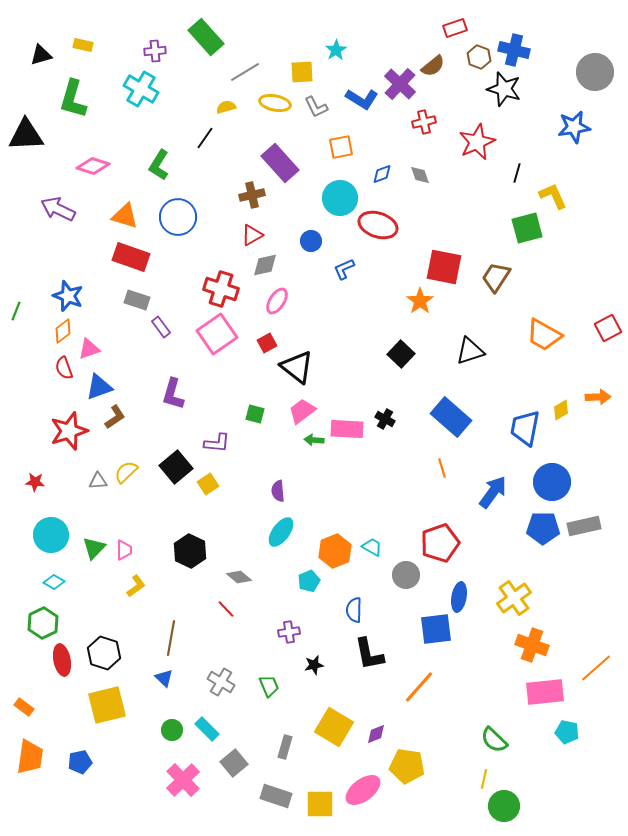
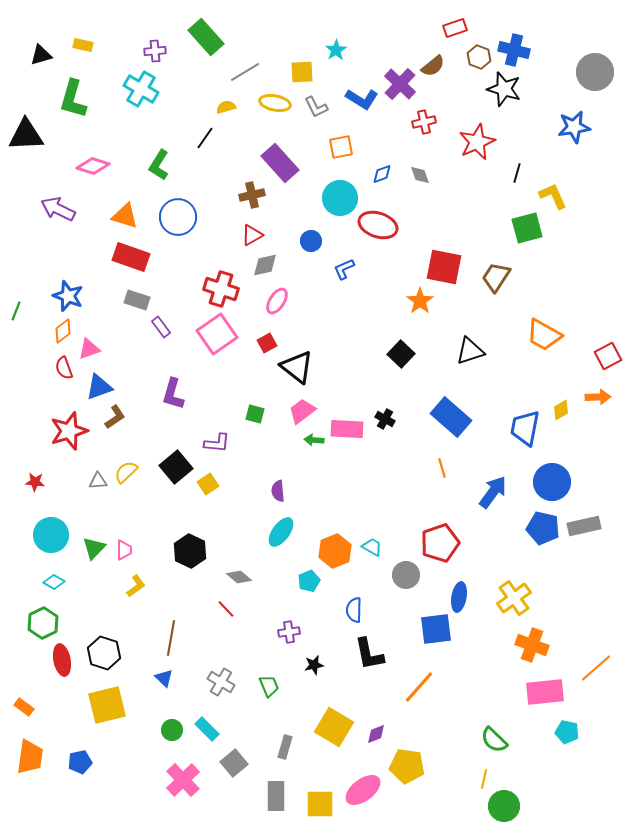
red square at (608, 328): moved 28 px down
blue pentagon at (543, 528): rotated 12 degrees clockwise
gray rectangle at (276, 796): rotated 72 degrees clockwise
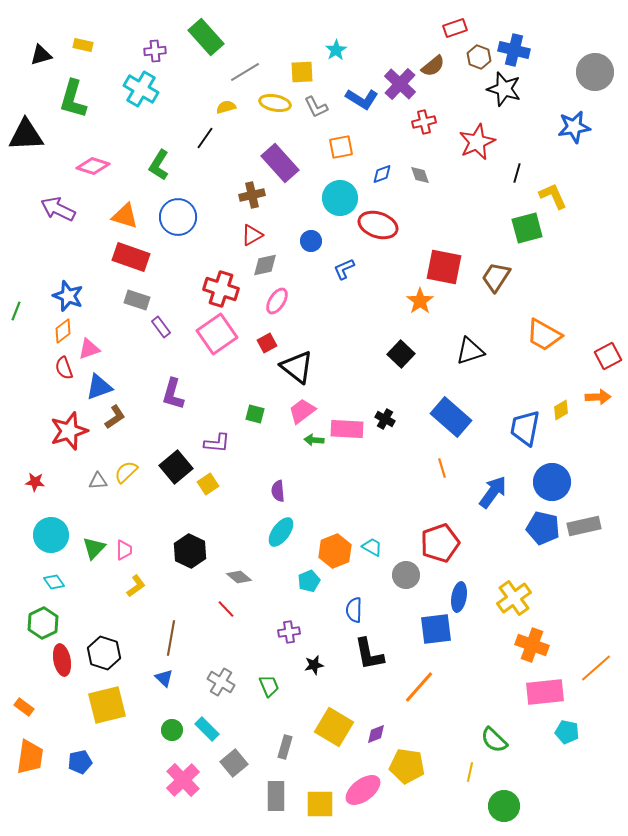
cyan diamond at (54, 582): rotated 25 degrees clockwise
yellow line at (484, 779): moved 14 px left, 7 px up
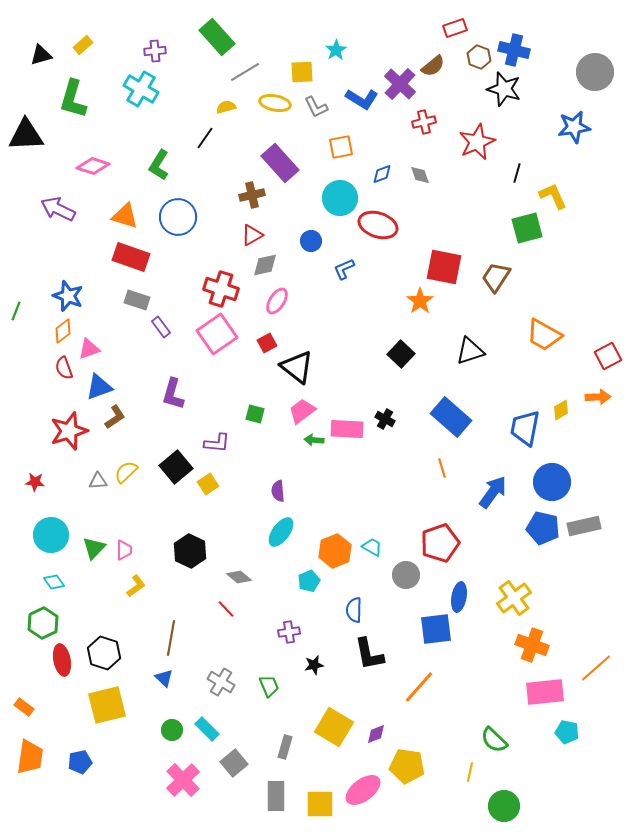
green rectangle at (206, 37): moved 11 px right
yellow rectangle at (83, 45): rotated 54 degrees counterclockwise
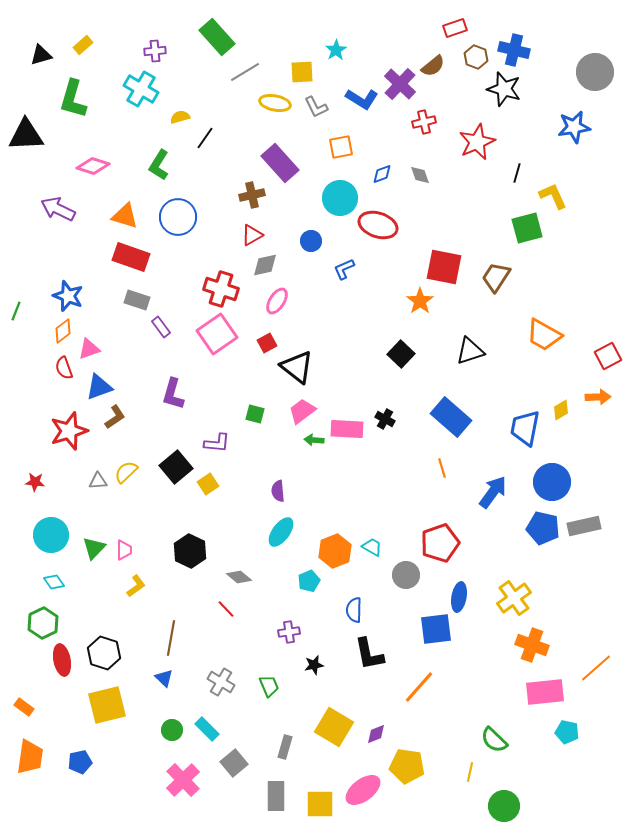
brown hexagon at (479, 57): moved 3 px left
yellow semicircle at (226, 107): moved 46 px left, 10 px down
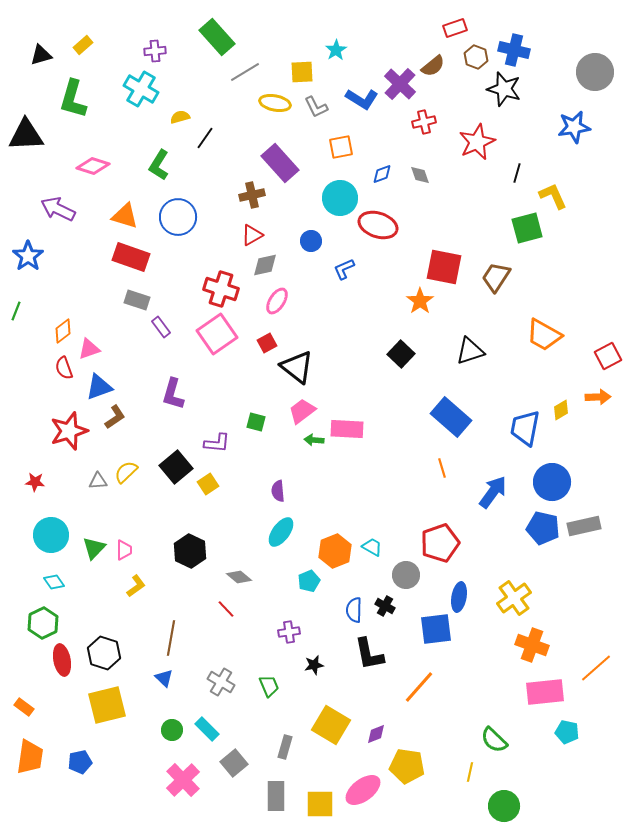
blue star at (68, 296): moved 40 px left, 40 px up; rotated 16 degrees clockwise
green square at (255, 414): moved 1 px right, 8 px down
black cross at (385, 419): moved 187 px down
yellow square at (334, 727): moved 3 px left, 2 px up
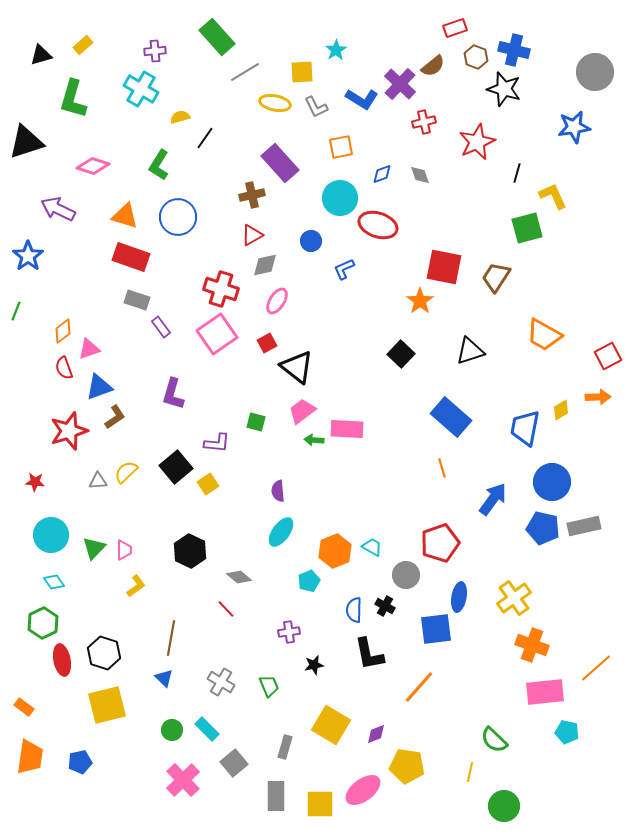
black triangle at (26, 135): moved 7 px down; rotated 15 degrees counterclockwise
blue arrow at (493, 492): moved 7 px down
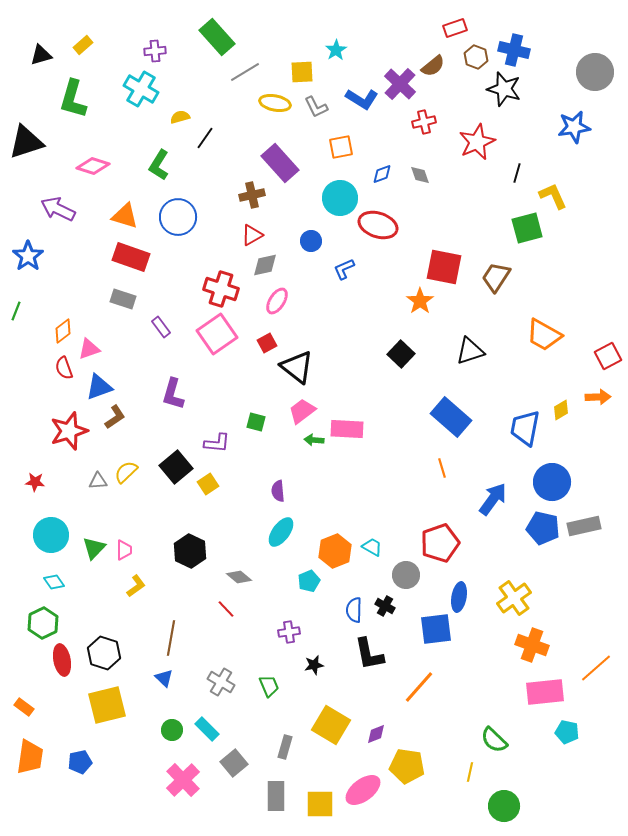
gray rectangle at (137, 300): moved 14 px left, 1 px up
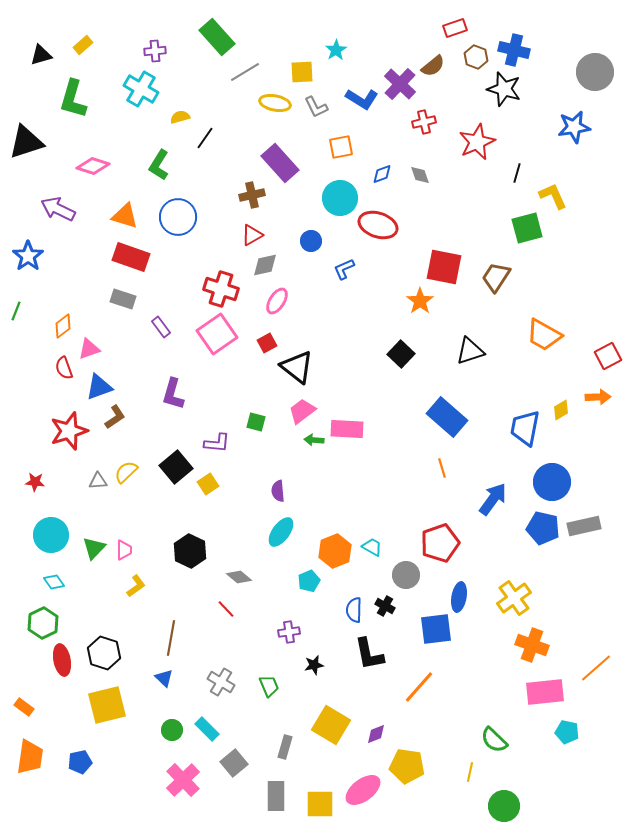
orange diamond at (63, 331): moved 5 px up
blue rectangle at (451, 417): moved 4 px left
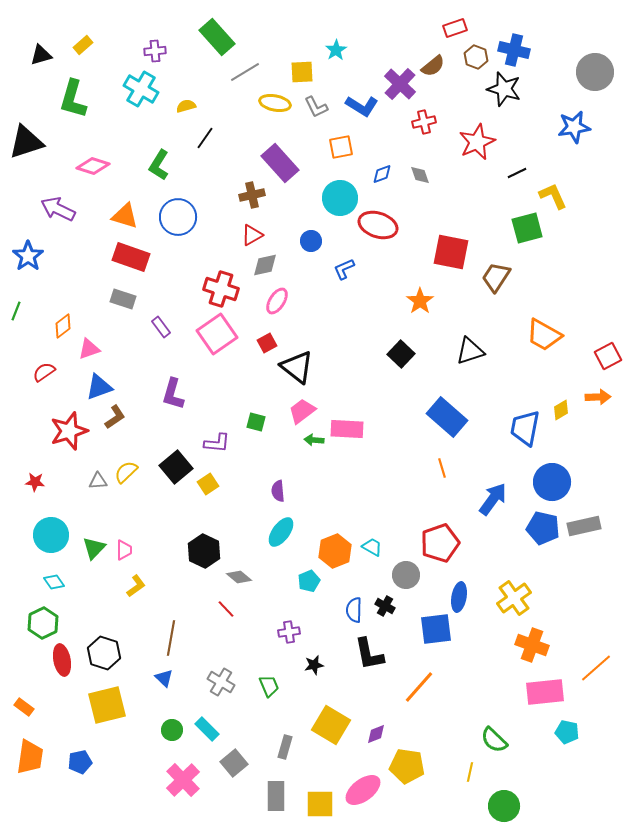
blue L-shape at (362, 99): moved 7 px down
yellow semicircle at (180, 117): moved 6 px right, 11 px up
black line at (517, 173): rotated 48 degrees clockwise
red square at (444, 267): moved 7 px right, 15 px up
red semicircle at (64, 368): moved 20 px left, 4 px down; rotated 75 degrees clockwise
black hexagon at (190, 551): moved 14 px right
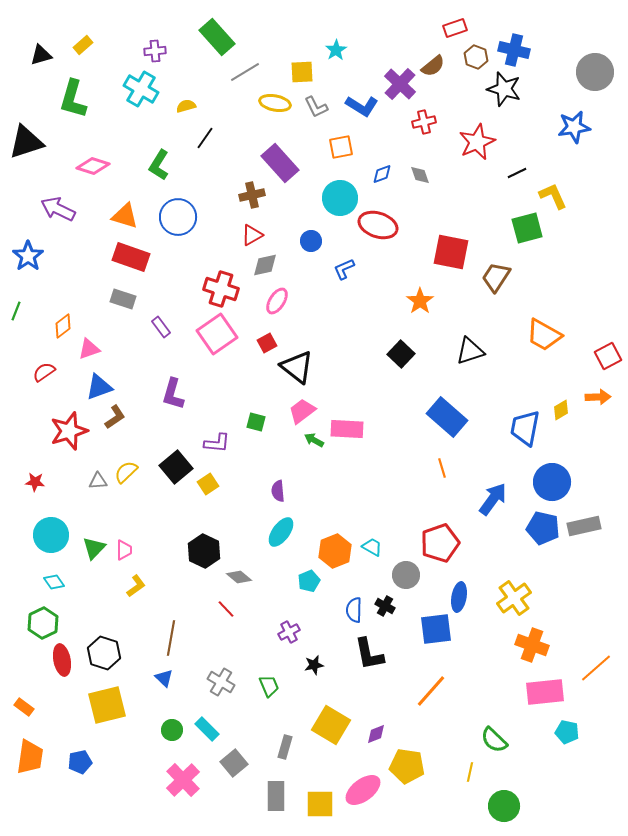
green arrow at (314, 440): rotated 24 degrees clockwise
purple cross at (289, 632): rotated 20 degrees counterclockwise
orange line at (419, 687): moved 12 px right, 4 px down
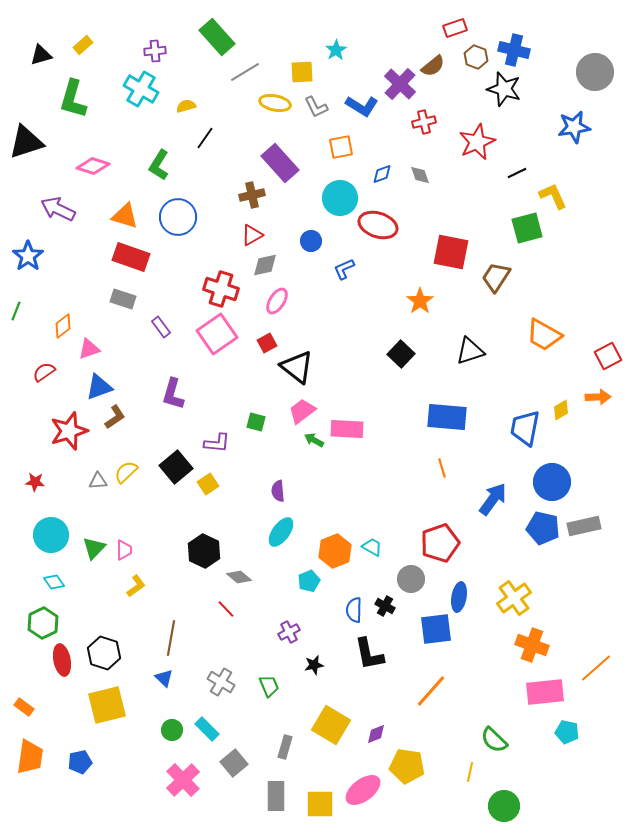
blue rectangle at (447, 417): rotated 36 degrees counterclockwise
gray circle at (406, 575): moved 5 px right, 4 px down
